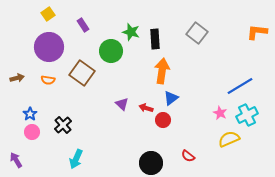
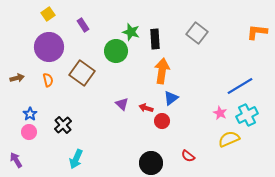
green circle: moved 5 px right
orange semicircle: rotated 112 degrees counterclockwise
red circle: moved 1 px left, 1 px down
pink circle: moved 3 px left
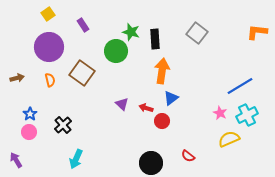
orange semicircle: moved 2 px right
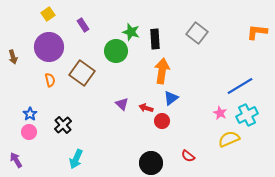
brown arrow: moved 4 px left, 21 px up; rotated 88 degrees clockwise
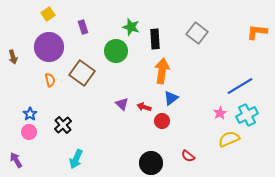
purple rectangle: moved 2 px down; rotated 16 degrees clockwise
green star: moved 5 px up
red arrow: moved 2 px left, 1 px up
pink star: rotated 16 degrees clockwise
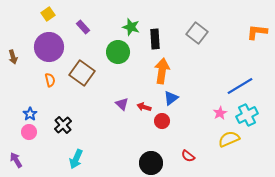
purple rectangle: rotated 24 degrees counterclockwise
green circle: moved 2 px right, 1 px down
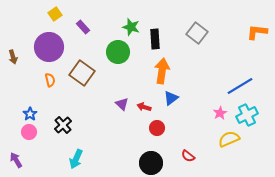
yellow square: moved 7 px right
red circle: moved 5 px left, 7 px down
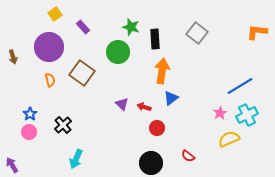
purple arrow: moved 4 px left, 5 px down
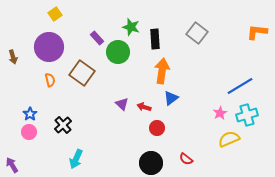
purple rectangle: moved 14 px right, 11 px down
cyan cross: rotated 10 degrees clockwise
red semicircle: moved 2 px left, 3 px down
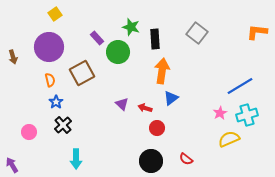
brown square: rotated 25 degrees clockwise
red arrow: moved 1 px right, 1 px down
blue star: moved 26 px right, 12 px up
cyan arrow: rotated 24 degrees counterclockwise
black circle: moved 2 px up
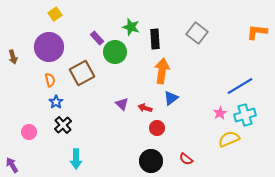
green circle: moved 3 px left
cyan cross: moved 2 px left
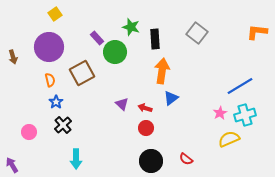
red circle: moved 11 px left
